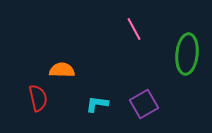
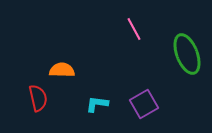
green ellipse: rotated 27 degrees counterclockwise
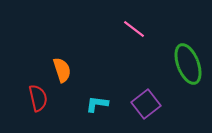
pink line: rotated 25 degrees counterclockwise
green ellipse: moved 1 px right, 10 px down
orange semicircle: rotated 70 degrees clockwise
purple square: moved 2 px right; rotated 8 degrees counterclockwise
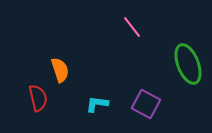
pink line: moved 2 px left, 2 px up; rotated 15 degrees clockwise
orange semicircle: moved 2 px left
purple square: rotated 24 degrees counterclockwise
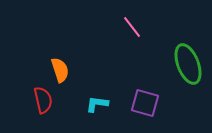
red semicircle: moved 5 px right, 2 px down
purple square: moved 1 px left, 1 px up; rotated 12 degrees counterclockwise
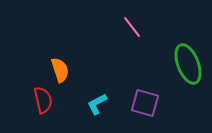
cyan L-shape: rotated 35 degrees counterclockwise
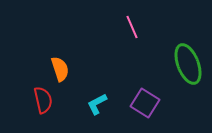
pink line: rotated 15 degrees clockwise
orange semicircle: moved 1 px up
purple square: rotated 16 degrees clockwise
